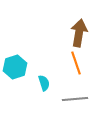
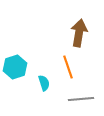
orange line: moved 8 px left, 4 px down
gray line: moved 6 px right
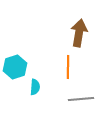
orange line: rotated 20 degrees clockwise
cyan semicircle: moved 9 px left, 4 px down; rotated 21 degrees clockwise
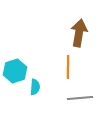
cyan hexagon: moved 4 px down
gray line: moved 1 px left, 1 px up
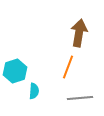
orange line: rotated 20 degrees clockwise
cyan semicircle: moved 1 px left, 4 px down
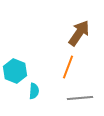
brown arrow: rotated 24 degrees clockwise
cyan hexagon: rotated 20 degrees counterclockwise
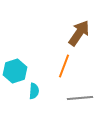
orange line: moved 4 px left, 1 px up
cyan hexagon: rotated 20 degrees clockwise
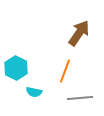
orange line: moved 1 px right, 5 px down
cyan hexagon: moved 1 px right, 3 px up; rotated 15 degrees counterclockwise
cyan semicircle: moved 1 px down; rotated 98 degrees clockwise
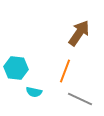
cyan hexagon: rotated 20 degrees counterclockwise
gray line: moved 1 px down; rotated 30 degrees clockwise
